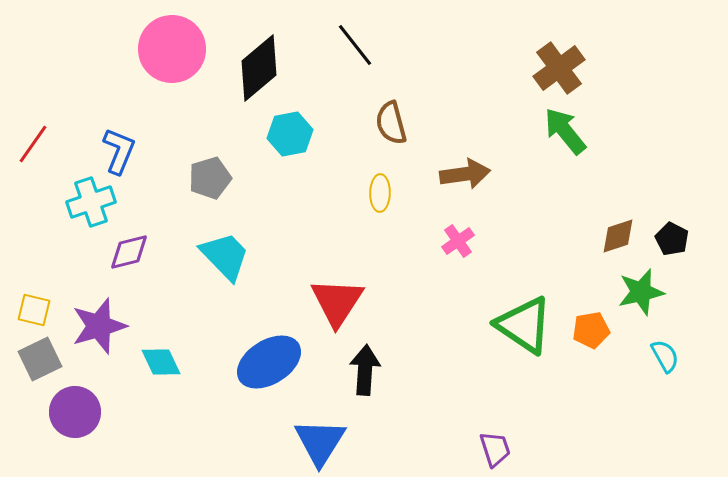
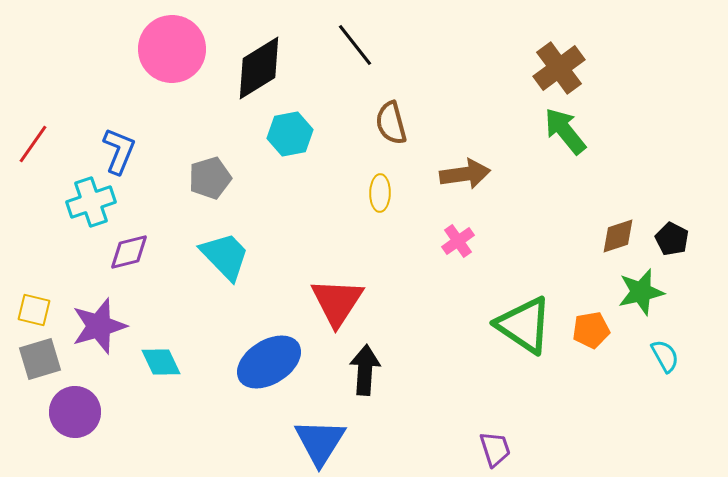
black diamond: rotated 8 degrees clockwise
gray square: rotated 9 degrees clockwise
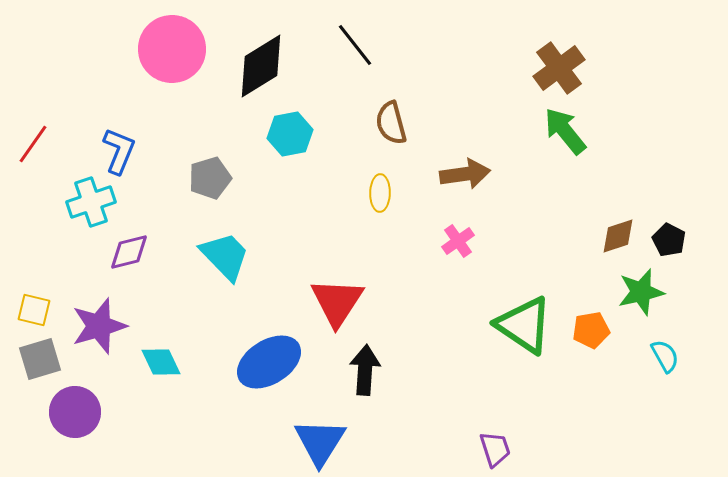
black diamond: moved 2 px right, 2 px up
black pentagon: moved 3 px left, 1 px down
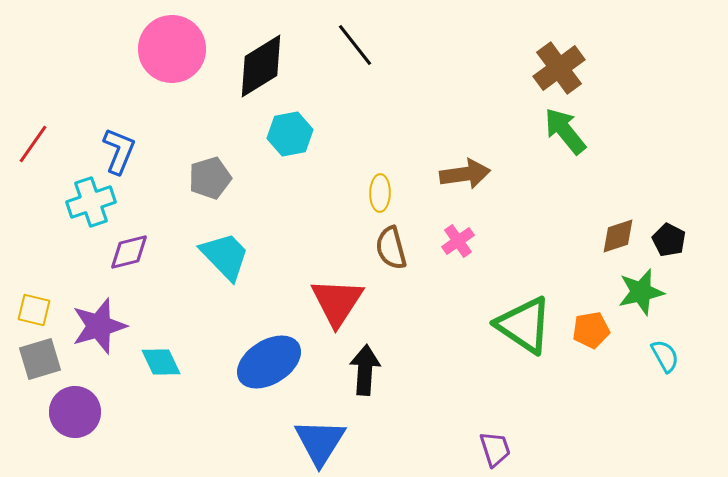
brown semicircle: moved 125 px down
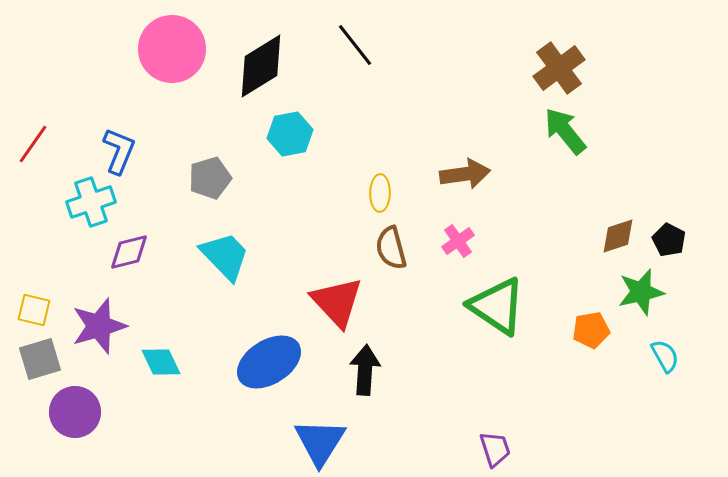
red triangle: rotated 16 degrees counterclockwise
green triangle: moved 27 px left, 19 px up
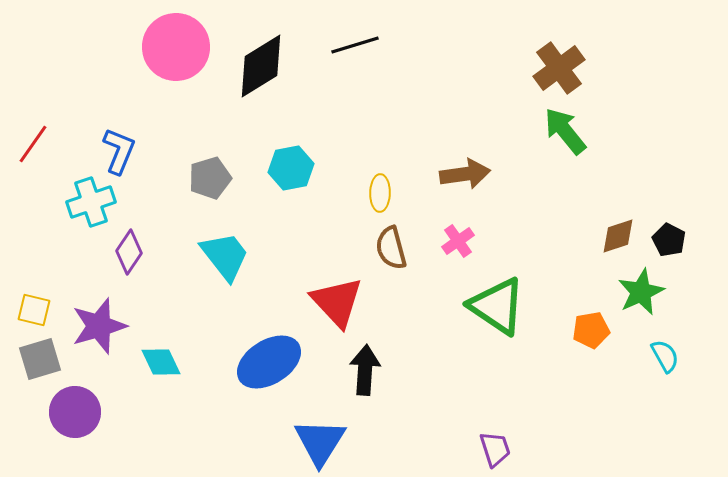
black line: rotated 69 degrees counterclockwise
pink circle: moved 4 px right, 2 px up
cyan hexagon: moved 1 px right, 34 px down
purple diamond: rotated 42 degrees counterclockwise
cyan trapezoid: rotated 6 degrees clockwise
green star: rotated 12 degrees counterclockwise
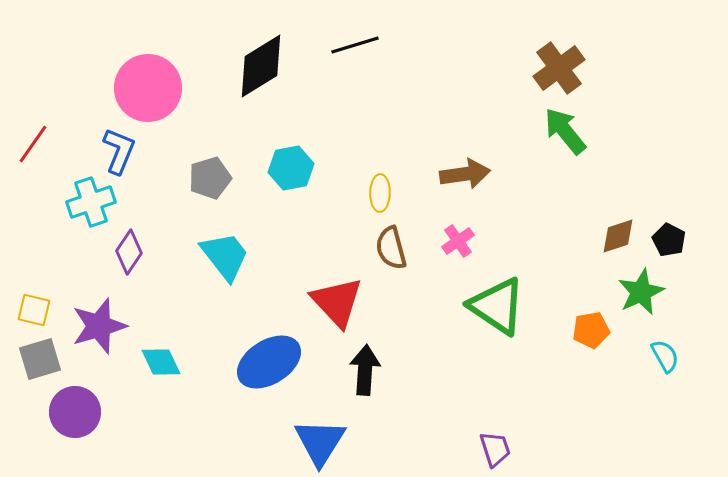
pink circle: moved 28 px left, 41 px down
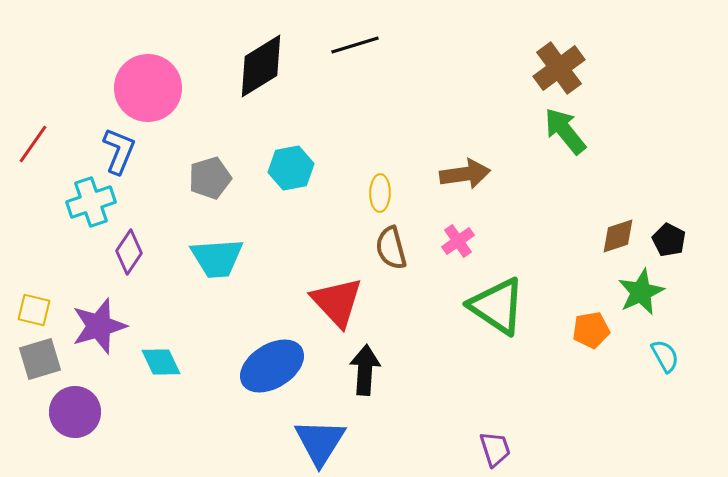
cyan trapezoid: moved 8 px left, 2 px down; rotated 124 degrees clockwise
blue ellipse: moved 3 px right, 4 px down
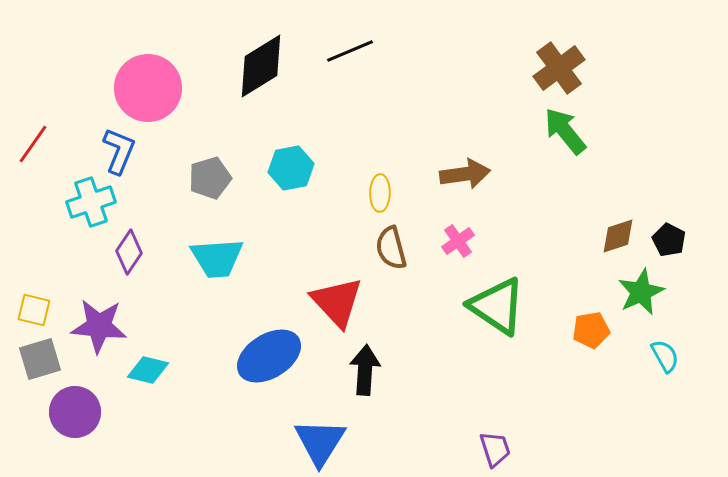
black line: moved 5 px left, 6 px down; rotated 6 degrees counterclockwise
purple star: rotated 22 degrees clockwise
cyan diamond: moved 13 px left, 8 px down; rotated 51 degrees counterclockwise
blue ellipse: moved 3 px left, 10 px up
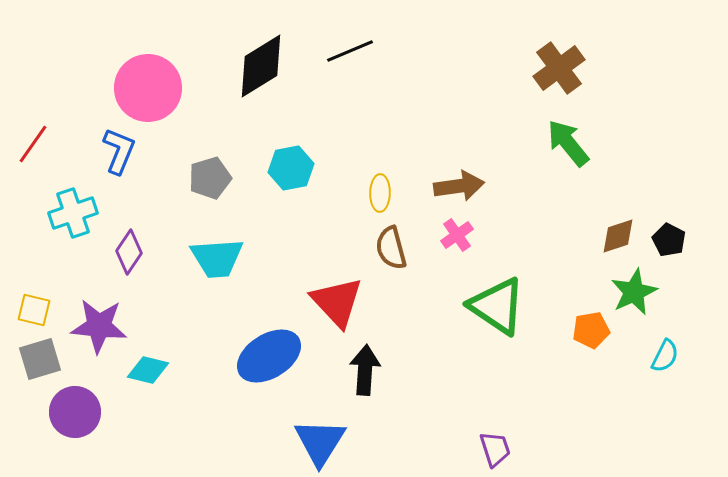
green arrow: moved 3 px right, 12 px down
brown arrow: moved 6 px left, 12 px down
cyan cross: moved 18 px left, 11 px down
pink cross: moved 1 px left, 6 px up
green star: moved 7 px left
cyan semicircle: rotated 56 degrees clockwise
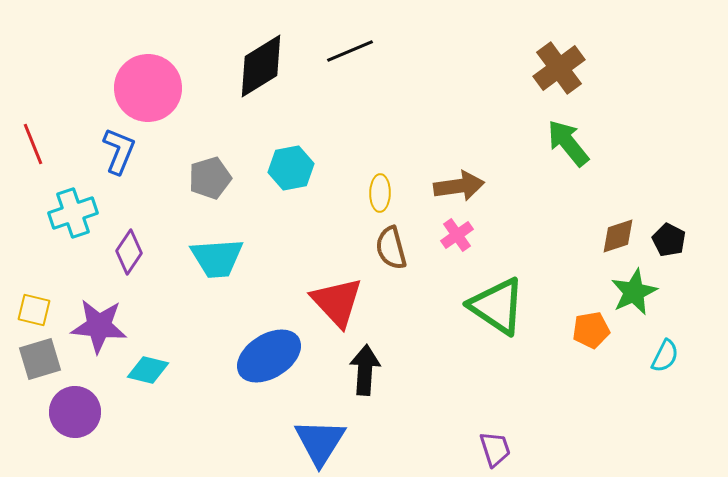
red line: rotated 57 degrees counterclockwise
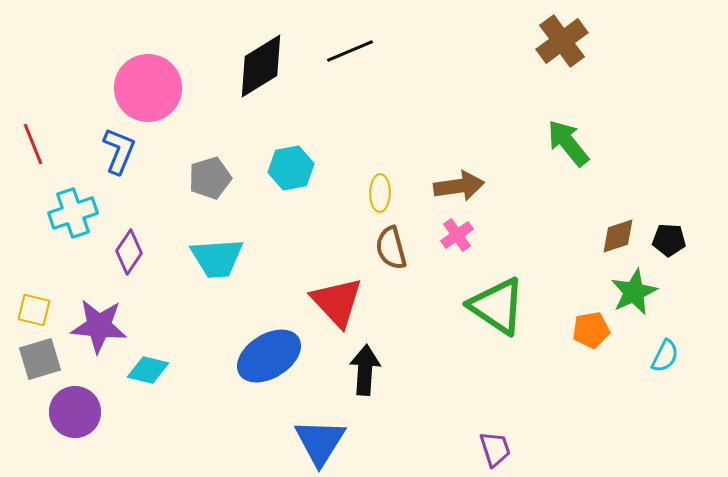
brown cross: moved 3 px right, 27 px up
black pentagon: rotated 24 degrees counterclockwise
